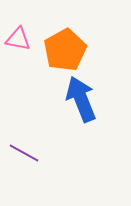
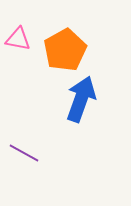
blue arrow: rotated 42 degrees clockwise
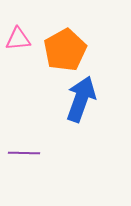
pink triangle: rotated 16 degrees counterclockwise
purple line: rotated 28 degrees counterclockwise
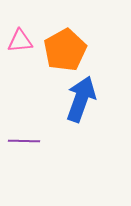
pink triangle: moved 2 px right, 2 px down
purple line: moved 12 px up
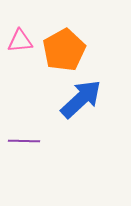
orange pentagon: moved 1 px left
blue arrow: rotated 27 degrees clockwise
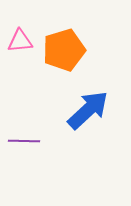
orange pentagon: rotated 12 degrees clockwise
blue arrow: moved 7 px right, 11 px down
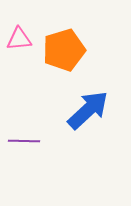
pink triangle: moved 1 px left, 2 px up
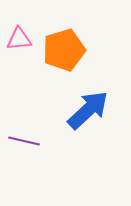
purple line: rotated 12 degrees clockwise
